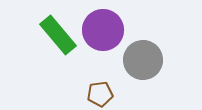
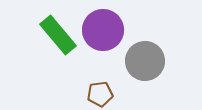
gray circle: moved 2 px right, 1 px down
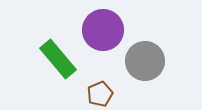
green rectangle: moved 24 px down
brown pentagon: rotated 15 degrees counterclockwise
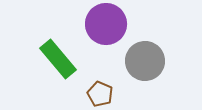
purple circle: moved 3 px right, 6 px up
brown pentagon: rotated 25 degrees counterclockwise
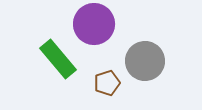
purple circle: moved 12 px left
brown pentagon: moved 7 px right, 11 px up; rotated 30 degrees clockwise
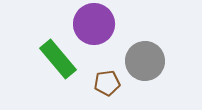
brown pentagon: rotated 10 degrees clockwise
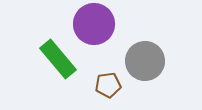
brown pentagon: moved 1 px right, 2 px down
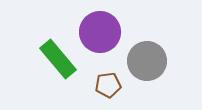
purple circle: moved 6 px right, 8 px down
gray circle: moved 2 px right
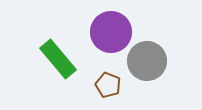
purple circle: moved 11 px right
brown pentagon: rotated 30 degrees clockwise
